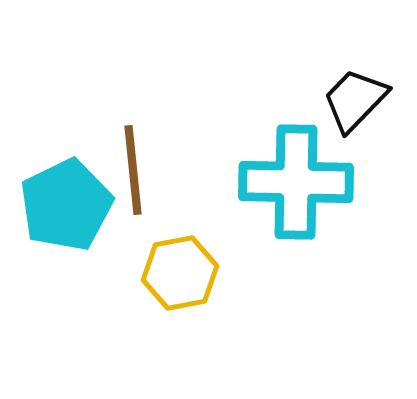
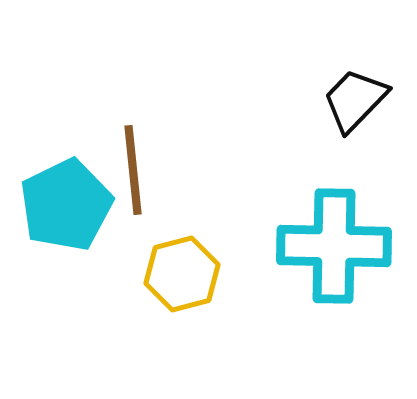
cyan cross: moved 38 px right, 64 px down
yellow hexagon: moved 2 px right, 1 px down; rotated 4 degrees counterclockwise
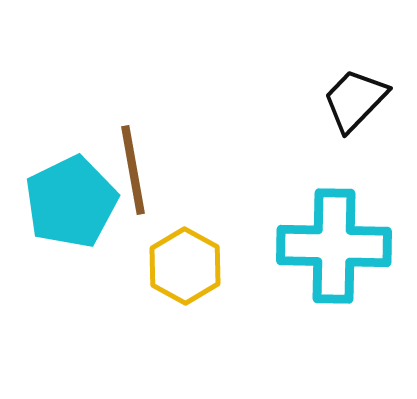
brown line: rotated 4 degrees counterclockwise
cyan pentagon: moved 5 px right, 3 px up
yellow hexagon: moved 3 px right, 8 px up; rotated 16 degrees counterclockwise
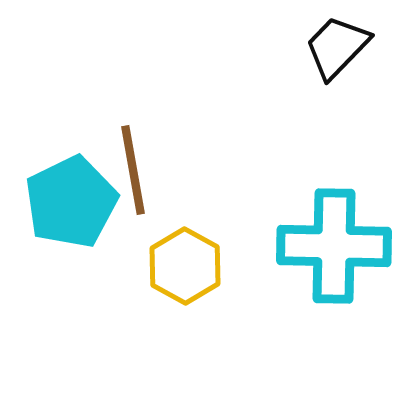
black trapezoid: moved 18 px left, 53 px up
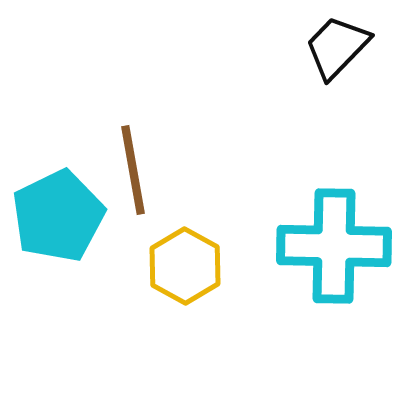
cyan pentagon: moved 13 px left, 14 px down
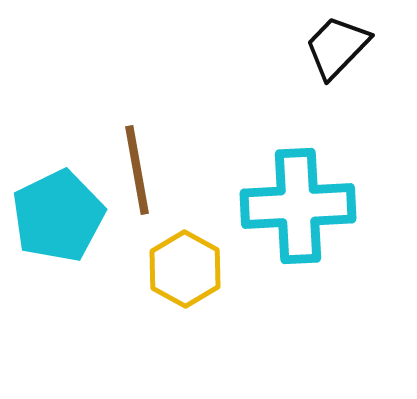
brown line: moved 4 px right
cyan cross: moved 36 px left, 40 px up; rotated 4 degrees counterclockwise
yellow hexagon: moved 3 px down
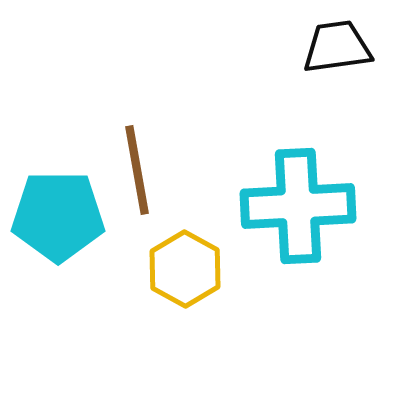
black trapezoid: rotated 38 degrees clockwise
cyan pentagon: rotated 26 degrees clockwise
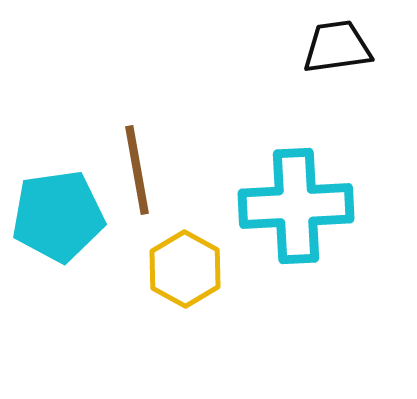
cyan cross: moved 2 px left
cyan pentagon: rotated 8 degrees counterclockwise
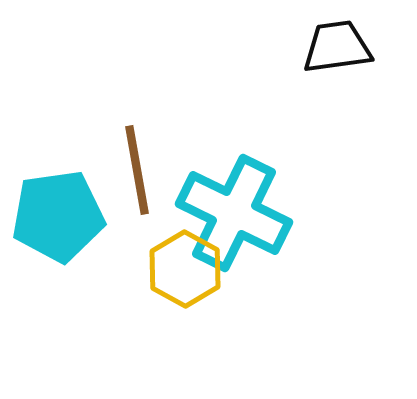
cyan cross: moved 62 px left, 7 px down; rotated 29 degrees clockwise
